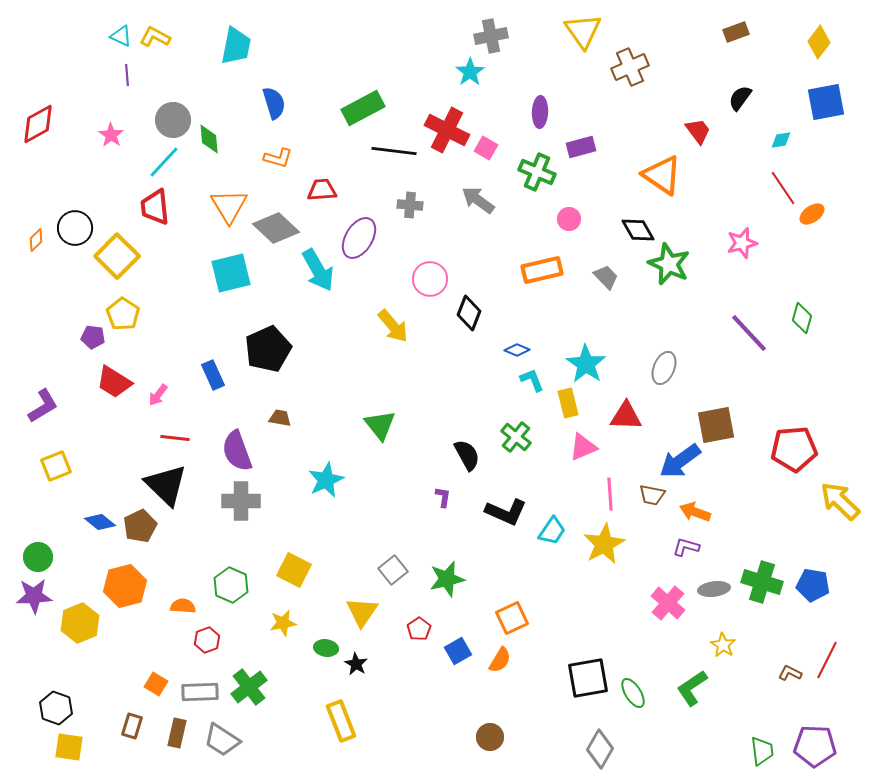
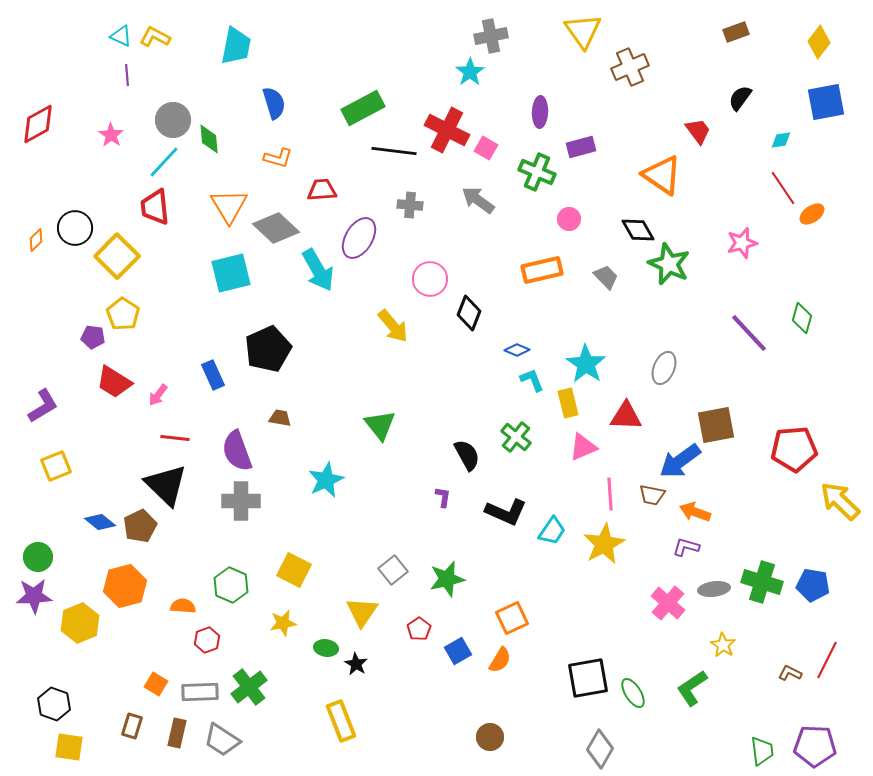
black hexagon at (56, 708): moved 2 px left, 4 px up
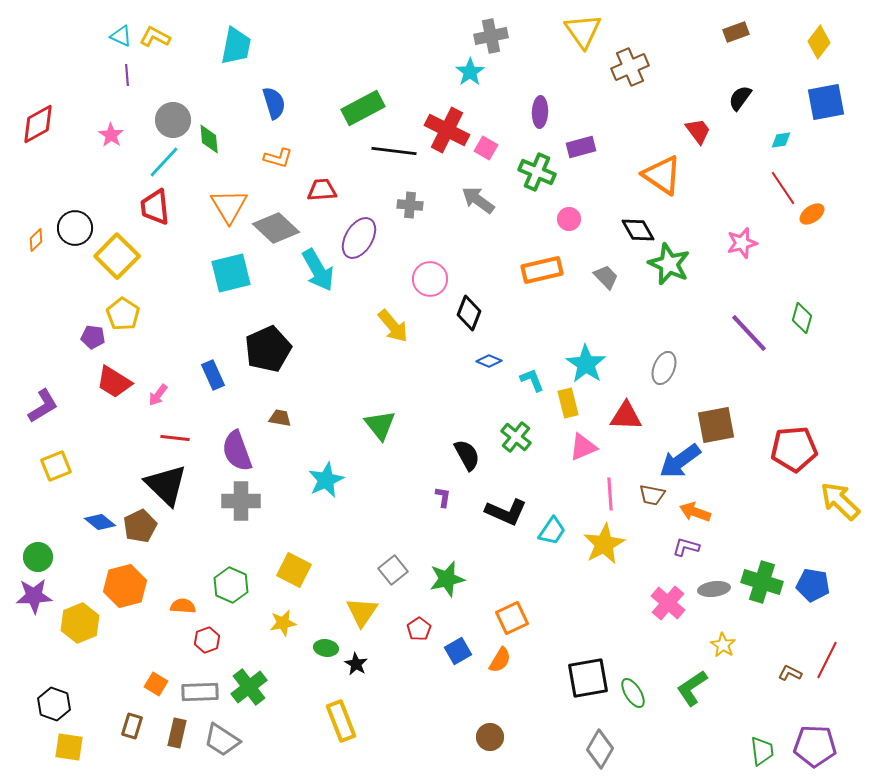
blue diamond at (517, 350): moved 28 px left, 11 px down
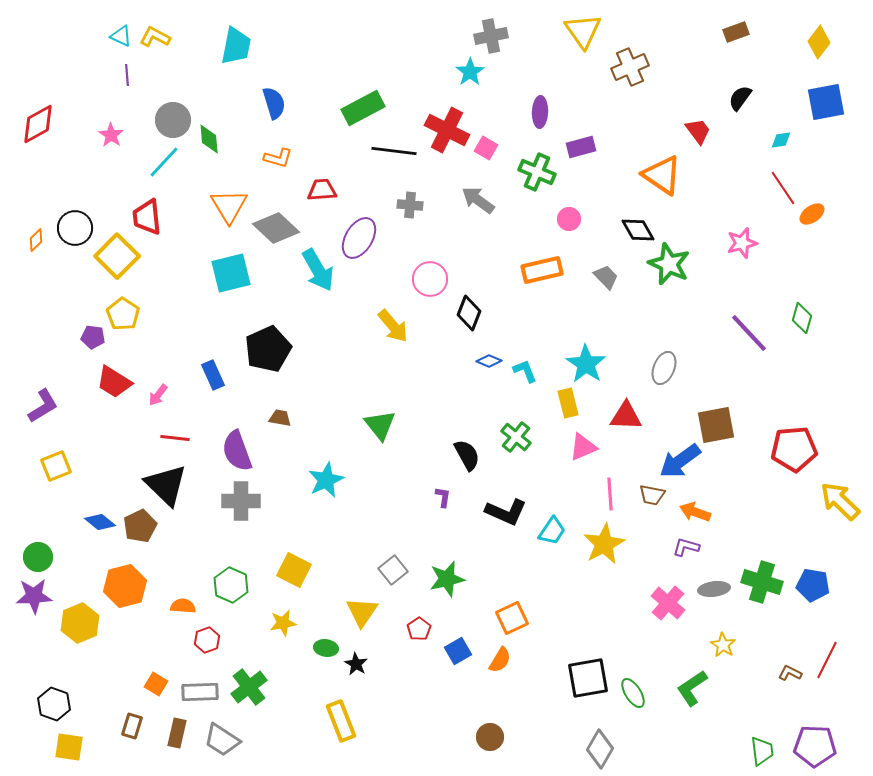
red trapezoid at (155, 207): moved 8 px left, 10 px down
cyan L-shape at (532, 380): moved 7 px left, 9 px up
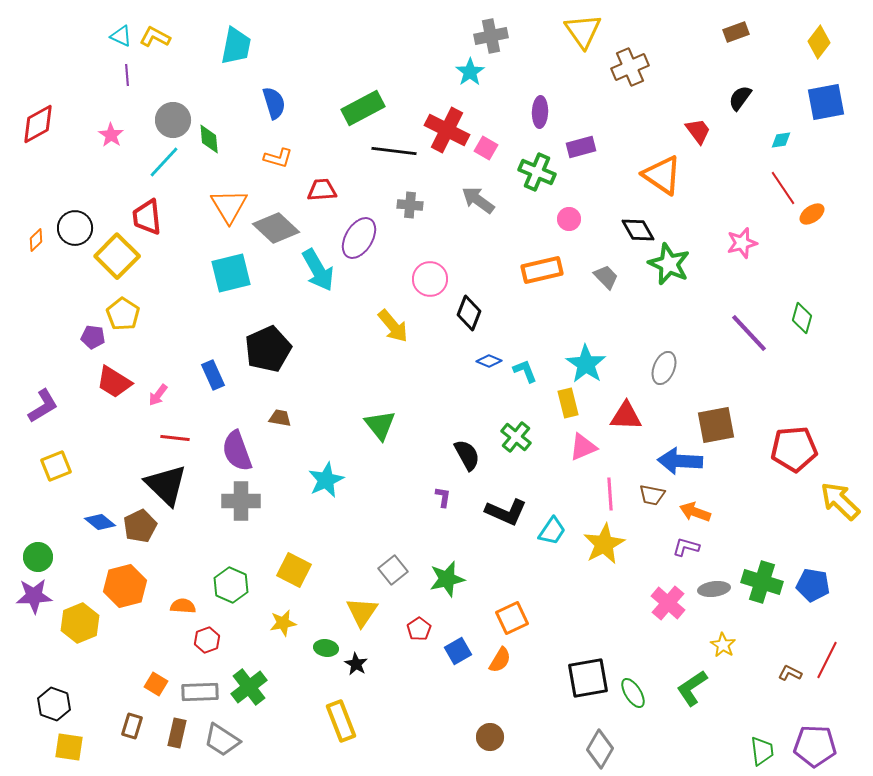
blue arrow at (680, 461): rotated 39 degrees clockwise
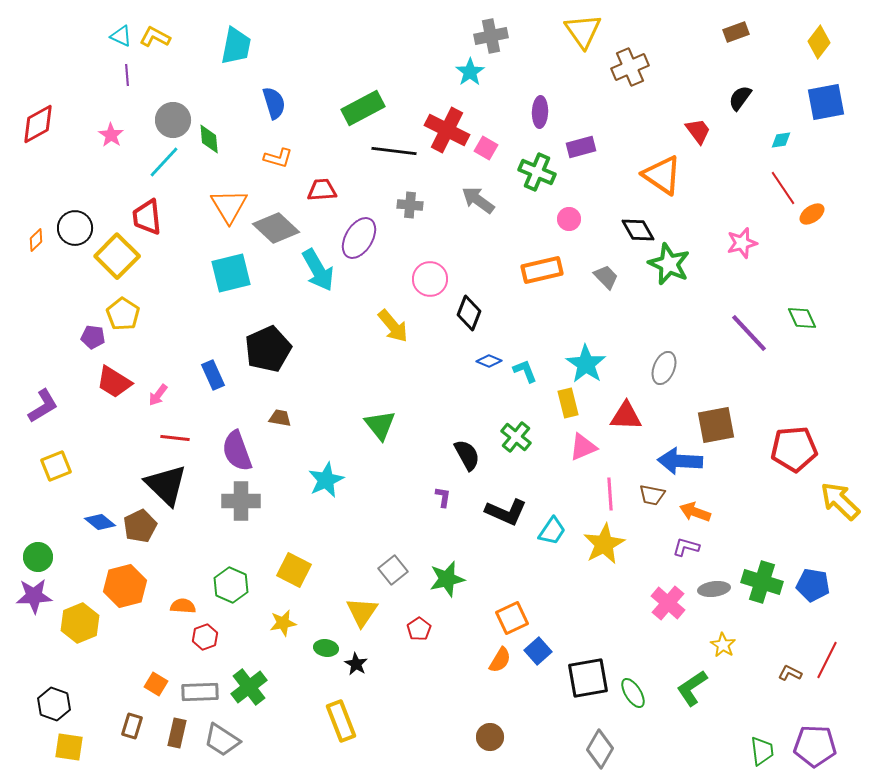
green diamond at (802, 318): rotated 40 degrees counterclockwise
red hexagon at (207, 640): moved 2 px left, 3 px up
blue square at (458, 651): moved 80 px right; rotated 12 degrees counterclockwise
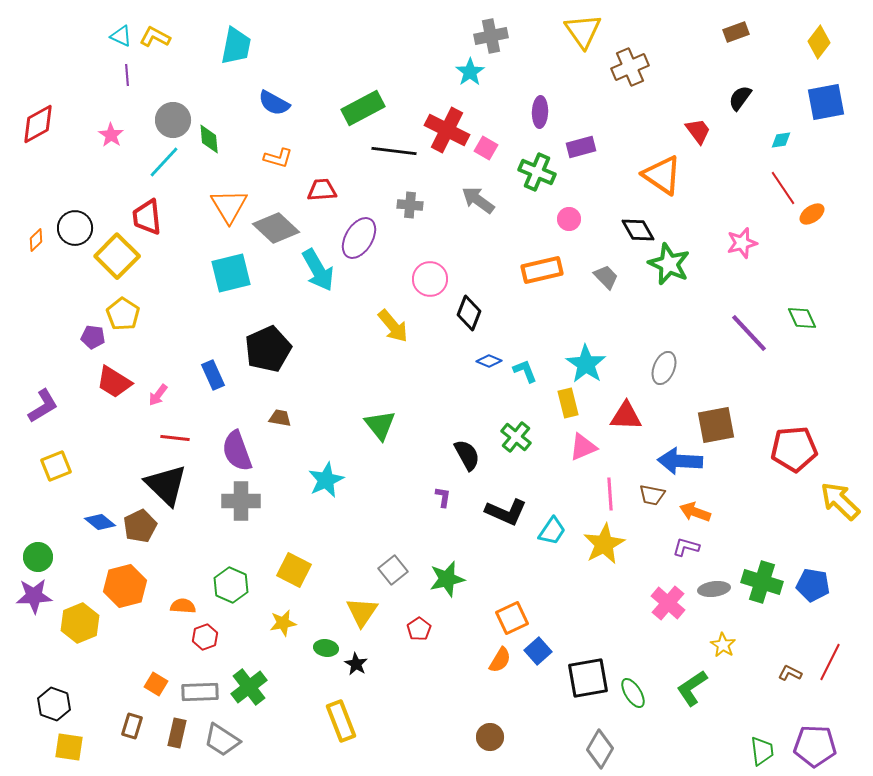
blue semicircle at (274, 103): rotated 136 degrees clockwise
red line at (827, 660): moved 3 px right, 2 px down
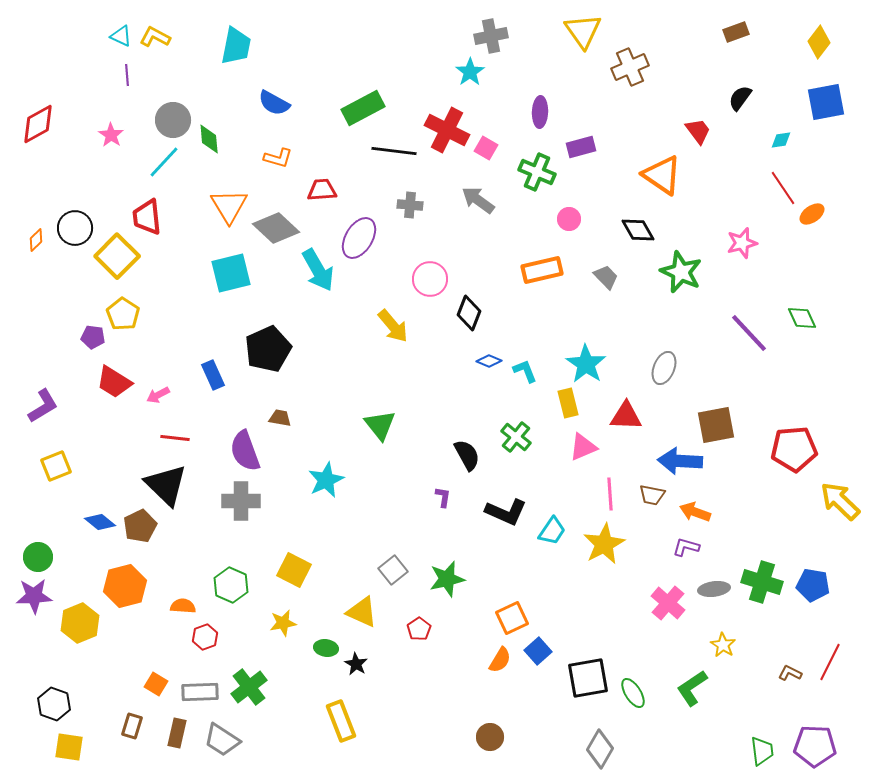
green star at (669, 264): moved 12 px right, 8 px down
pink arrow at (158, 395): rotated 25 degrees clockwise
purple semicircle at (237, 451): moved 8 px right
yellow triangle at (362, 612): rotated 40 degrees counterclockwise
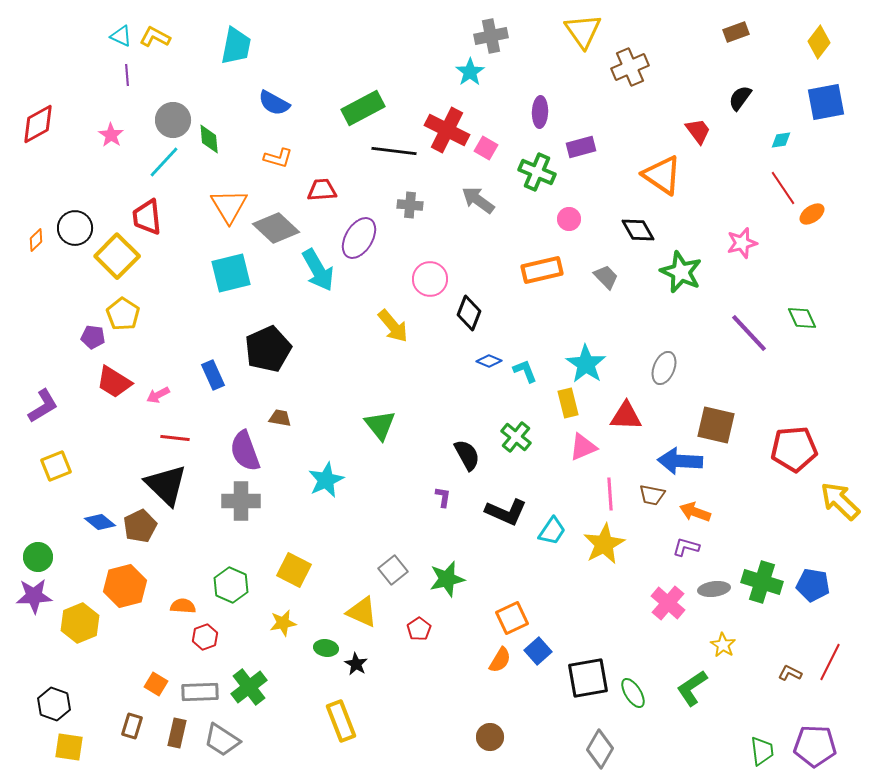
brown square at (716, 425): rotated 24 degrees clockwise
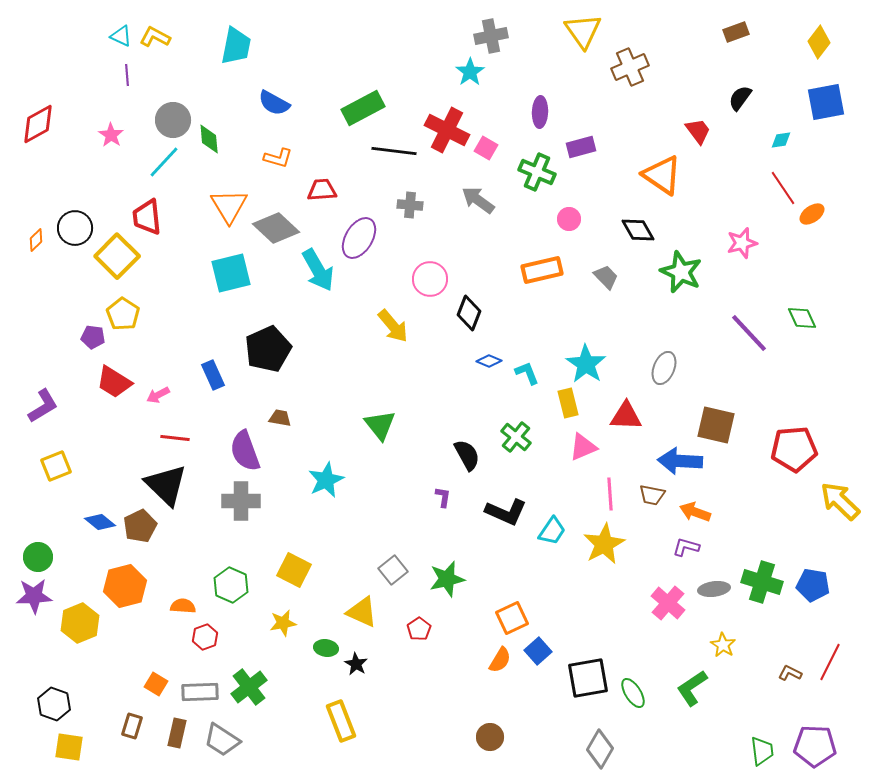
cyan L-shape at (525, 371): moved 2 px right, 2 px down
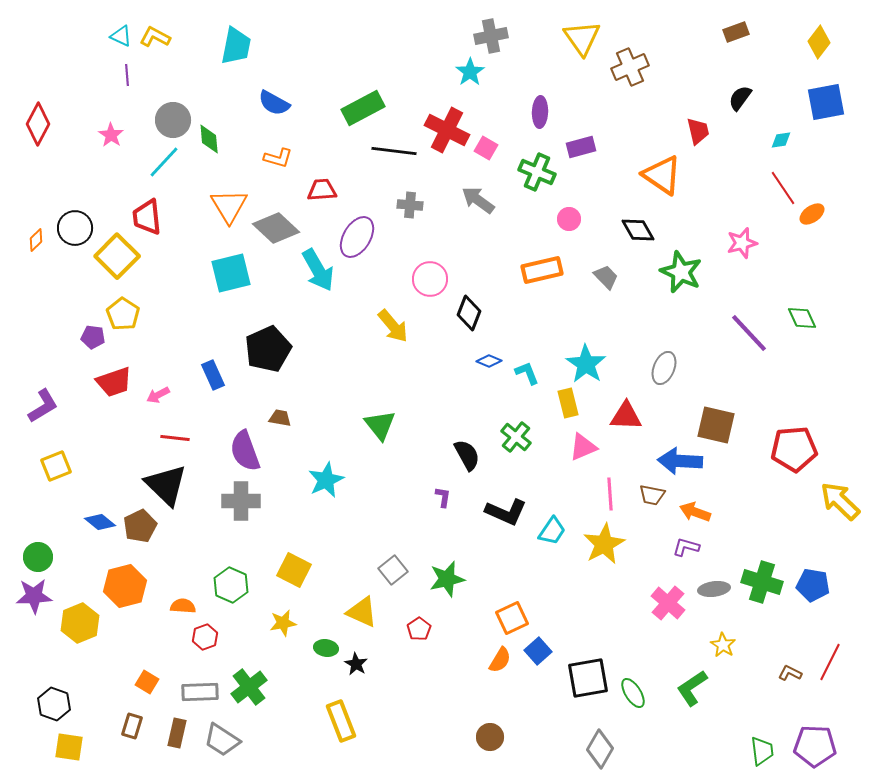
yellow triangle at (583, 31): moved 1 px left, 7 px down
red diamond at (38, 124): rotated 33 degrees counterclockwise
red trapezoid at (698, 131): rotated 24 degrees clockwise
purple ellipse at (359, 238): moved 2 px left, 1 px up
red trapezoid at (114, 382): rotated 51 degrees counterclockwise
orange square at (156, 684): moved 9 px left, 2 px up
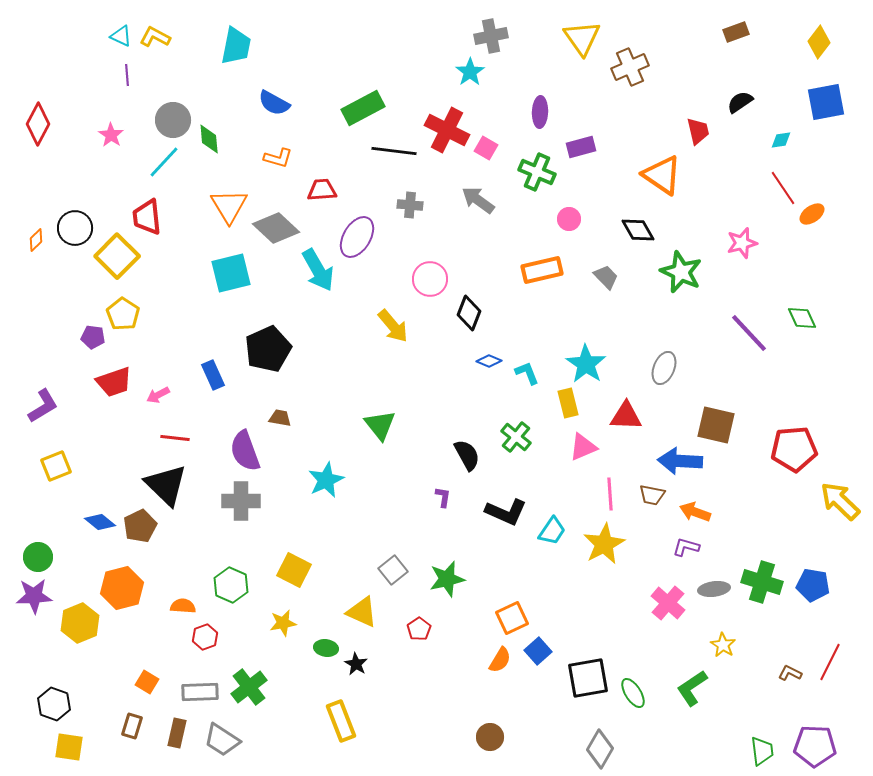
black semicircle at (740, 98): moved 4 px down; rotated 20 degrees clockwise
orange hexagon at (125, 586): moved 3 px left, 2 px down
